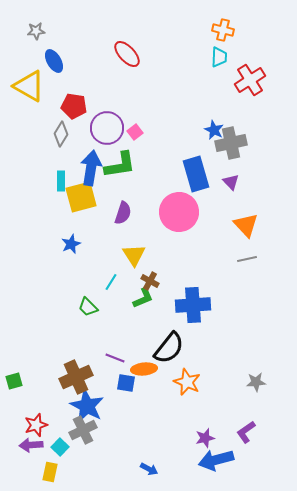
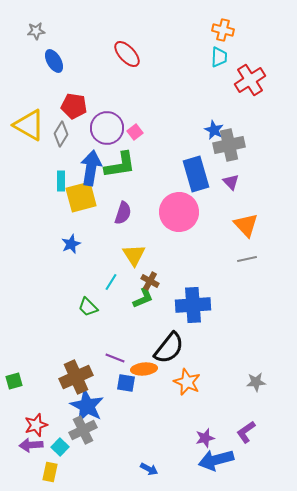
yellow triangle at (29, 86): moved 39 px down
gray cross at (231, 143): moved 2 px left, 2 px down
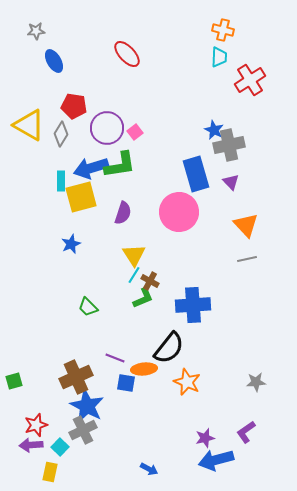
blue arrow at (91, 168): rotated 116 degrees counterclockwise
cyan line at (111, 282): moved 23 px right, 7 px up
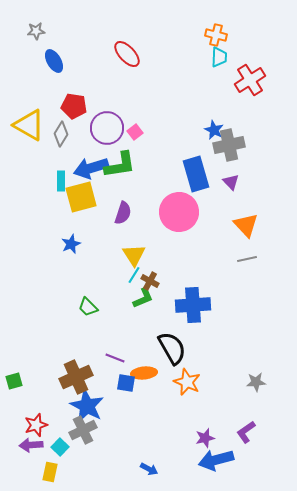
orange cross at (223, 30): moved 7 px left, 5 px down
black semicircle at (169, 348): moved 3 px right; rotated 68 degrees counterclockwise
orange ellipse at (144, 369): moved 4 px down
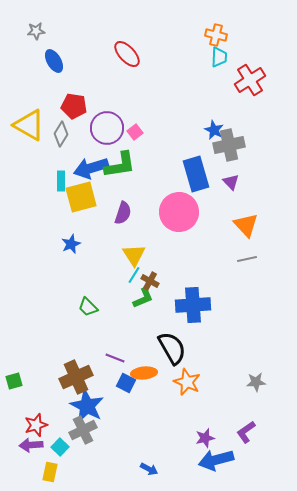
blue square at (126, 383): rotated 18 degrees clockwise
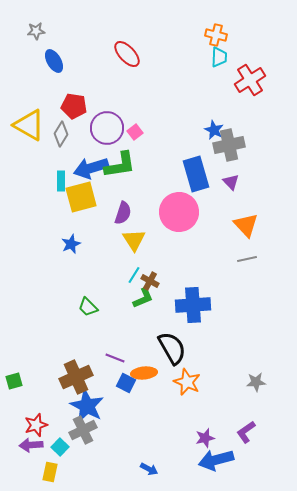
yellow triangle at (134, 255): moved 15 px up
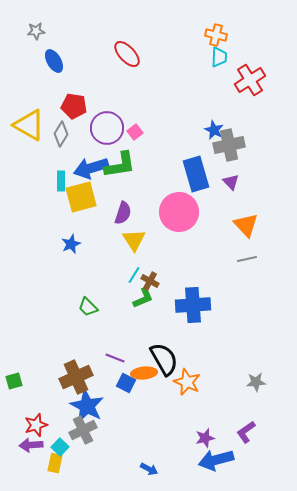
black semicircle at (172, 348): moved 8 px left, 11 px down
yellow rectangle at (50, 472): moved 5 px right, 9 px up
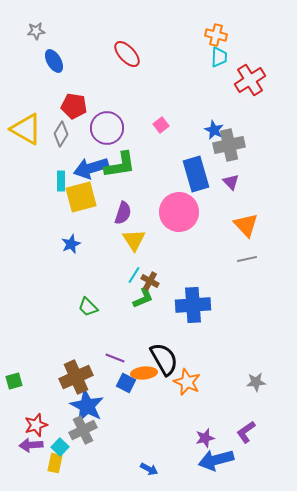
yellow triangle at (29, 125): moved 3 px left, 4 px down
pink square at (135, 132): moved 26 px right, 7 px up
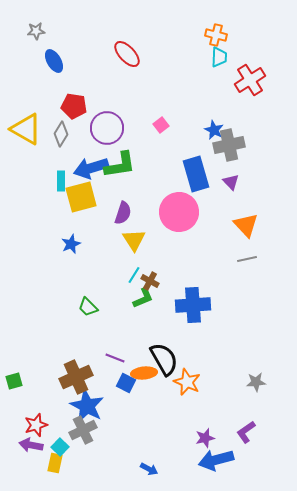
purple arrow at (31, 445): rotated 15 degrees clockwise
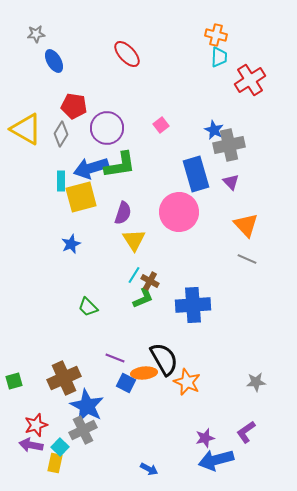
gray star at (36, 31): moved 3 px down
gray line at (247, 259): rotated 36 degrees clockwise
brown cross at (76, 377): moved 12 px left, 1 px down
